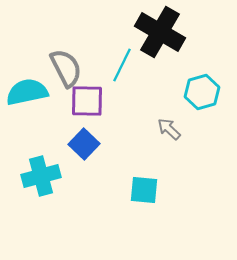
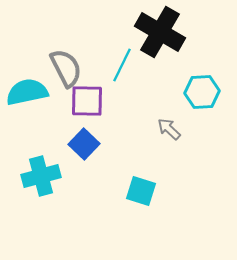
cyan hexagon: rotated 12 degrees clockwise
cyan square: moved 3 px left, 1 px down; rotated 12 degrees clockwise
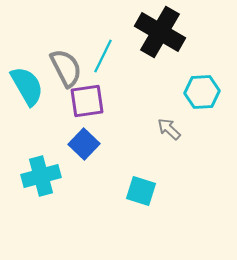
cyan line: moved 19 px left, 9 px up
cyan semicircle: moved 6 px up; rotated 72 degrees clockwise
purple square: rotated 9 degrees counterclockwise
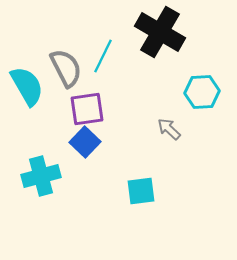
purple square: moved 8 px down
blue square: moved 1 px right, 2 px up
cyan square: rotated 24 degrees counterclockwise
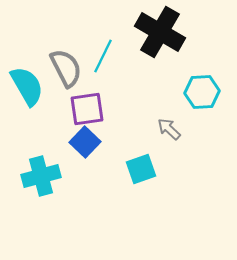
cyan square: moved 22 px up; rotated 12 degrees counterclockwise
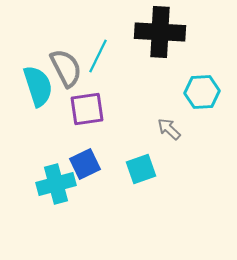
black cross: rotated 27 degrees counterclockwise
cyan line: moved 5 px left
cyan semicircle: moved 11 px right; rotated 12 degrees clockwise
blue square: moved 22 px down; rotated 20 degrees clockwise
cyan cross: moved 15 px right, 8 px down
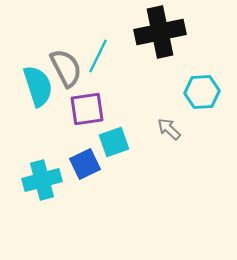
black cross: rotated 15 degrees counterclockwise
cyan square: moved 27 px left, 27 px up
cyan cross: moved 14 px left, 4 px up
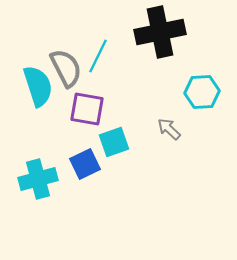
purple square: rotated 18 degrees clockwise
cyan cross: moved 4 px left, 1 px up
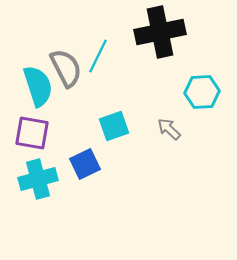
purple square: moved 55 px left, 24 px down
cyan square: moved 16 px up
